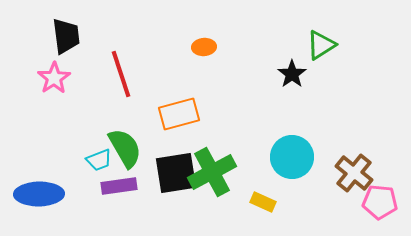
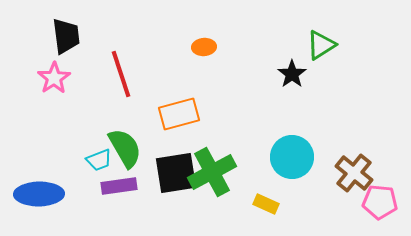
yellow rectangle: moved 3 px right, 2 px down
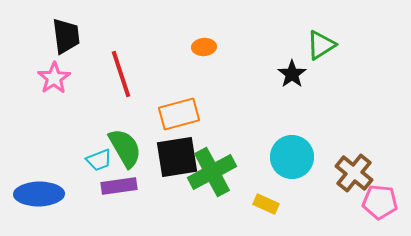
black square: moved 1 px right, 16 px up
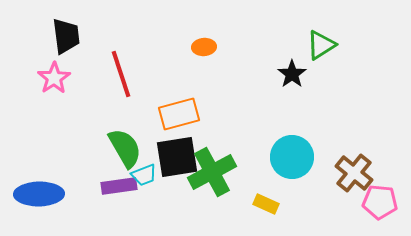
cyan trapezoid: moved 45 px right, 15 px down
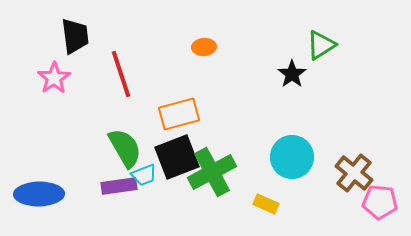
black trapezoid: moved 9 px right
black square: rotated 12 degrees counterclockwise
